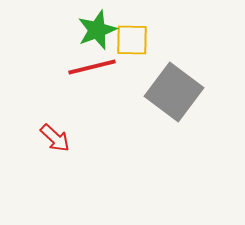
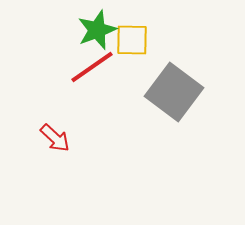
red line: rotated 21 degrees counterclockwise
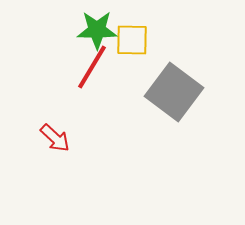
green star: rotated 21 degrees clockwise
red line: rotated 24 degrees counterclockwise
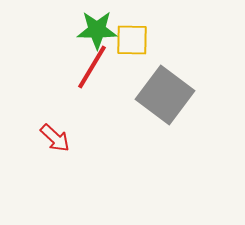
gray square: moved 9 px left, 3 px down
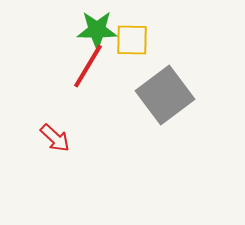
red line: moved 4 px left, 1 px up
gray square: rotated 16 degrees clockwise
